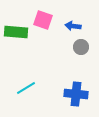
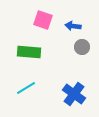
green rectangle: moved 13 px right, 20 px down
gray circle: moved 1 px right
blue cross: moved 2 px left; rotated 30 degrees clockwise
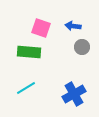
pink square: moved 2 px left, 8 px down
blue cross: rotated 25 degrees clockwise
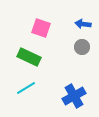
blue arrow: moved 10 px right, 2 px up
green rectangle: moved 5 px down; rotated 20 degrees clockwise
blue cross: moved 2 px down
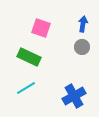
blue arrow: rotated 91 degrees clockwise
